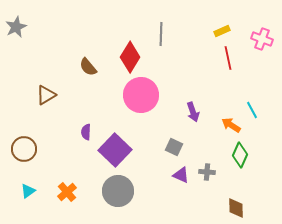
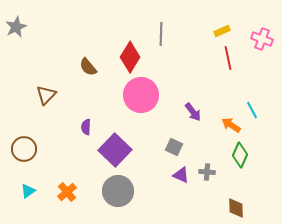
brown triangle: rotated 15 degrees counterclockwise
purple arrow: rotated 18 degrees counterclockwise
purple semicircle: moved 5 px up
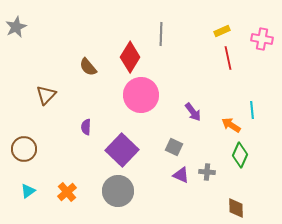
pink cross: rotated 10 degrees counterclockwise
cyan line: rotated 24 degrees clockwise
purple square: moved 7 px right
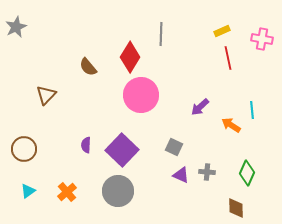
purple arrow: moved 7 px right, 5 px up; rotated 84 degrees clockwise
purple semicircle: moved 18 px down
green diamond: moved 7 px right, 18 px down
